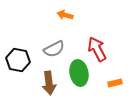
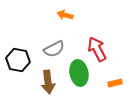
brown arrow: moved 1 px left, 1 px up
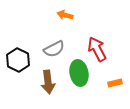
black hexagon: rotated 15 degrees clockwise
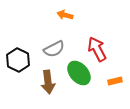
green ellipse: rotated 30 degrees counterclockwise
orange rectangle: moved 2 px up
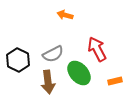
gray semicircle: moved 1 px left, 5 px down
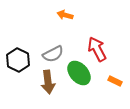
orange rectangle: rotated 40 degrees clockwise
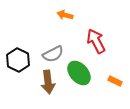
red arrow: moved 1 px left, 8 px up
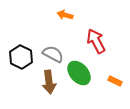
gray semicircle: rotated 125 degrees counterclockwise
black hexagon: moved 3 px right, 3 px up
brown arrow: moved 1 px right
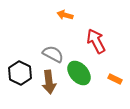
black hexagon: moved 1 px left, 16 px down
orange rectangle: moved 2 px up
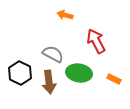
green ellipse: rotated 40 degrees counterclockwise
orange rectangle: moved 1 px left
